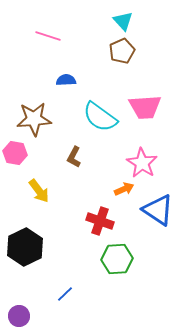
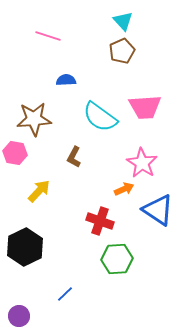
yellow arrow: rotated 100 degrees counterclockwise
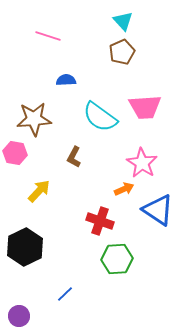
brown pentagon: moved 1 px down
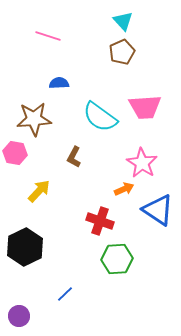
blue semicircle: moved 7 px left, 3 px down
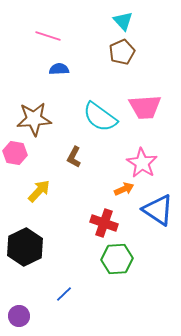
blue semicircle: moved 14 px up
red cross: moved 4 px right, 2 px down
blue line: moved 1 px left
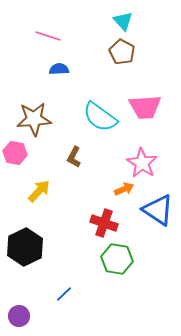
brown pentagon: rotated 20 degrees counterclockwise
green hexagon: rotated 12 degrees clockwise
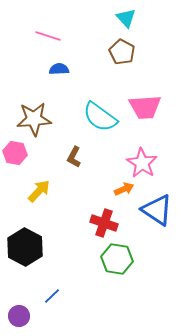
cyan triangle: moved 3 px right, 3 px up
blue triangle: moved 1 px left
black hexagon: rotated 6 degrees counterclockwise
blue line: moved 12 px left, 2 px down
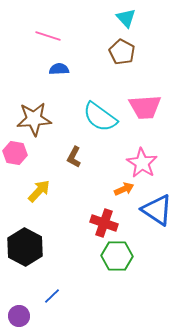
green hexagon: moved 3 px up; rotated 8 degrees counterclockwise
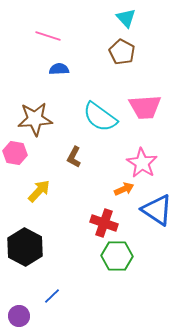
brown star: moved 1 px right
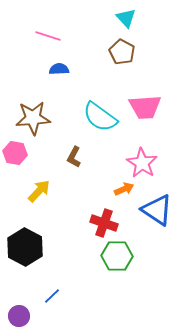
brown star: moved 2 px left, 1 px up
